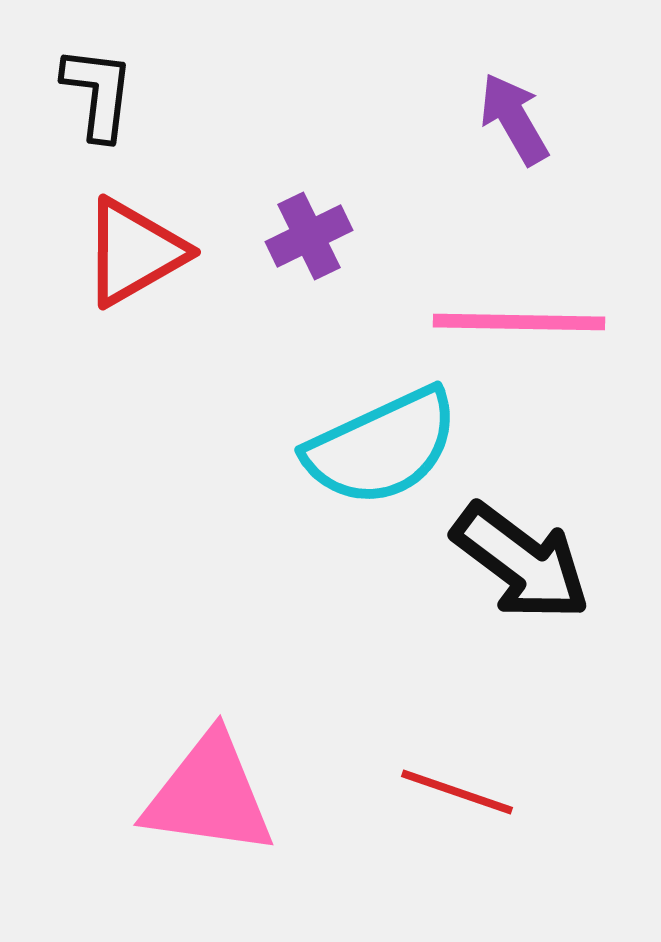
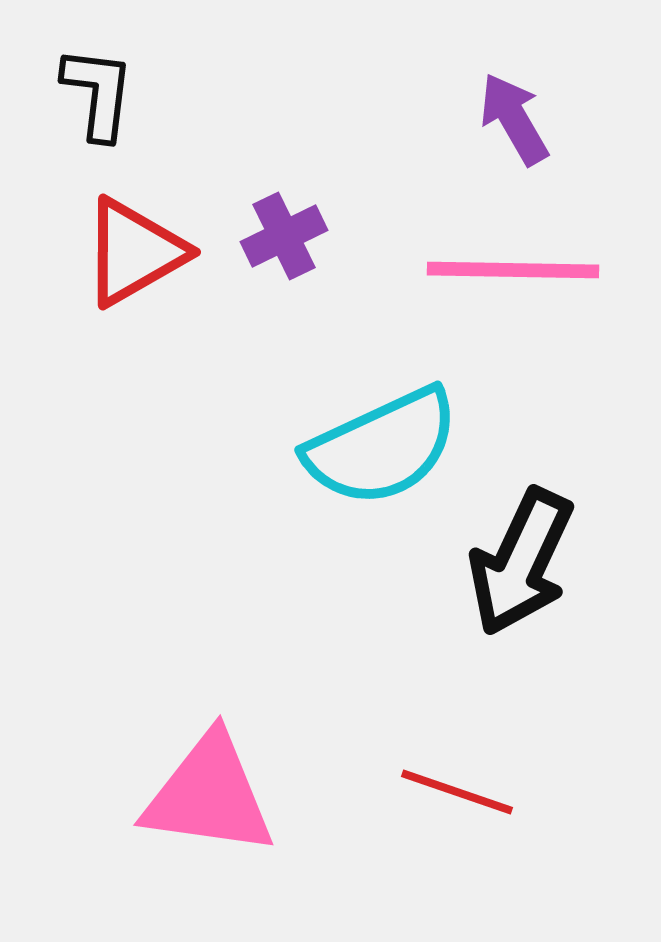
purple cross: moved 25 px left
pink line: moved 6 px left, 52 px up
black arrow: rotated 78 degrees clockwise
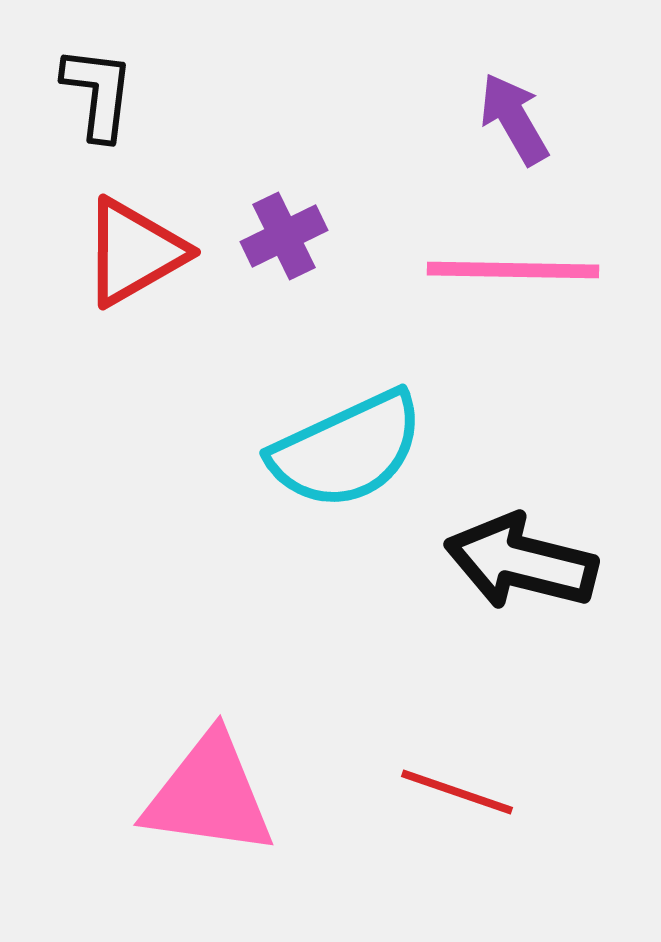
cyan semicircle: moved 35 px left, 3 px down
black arrow: rotated 79 degrees clockwise
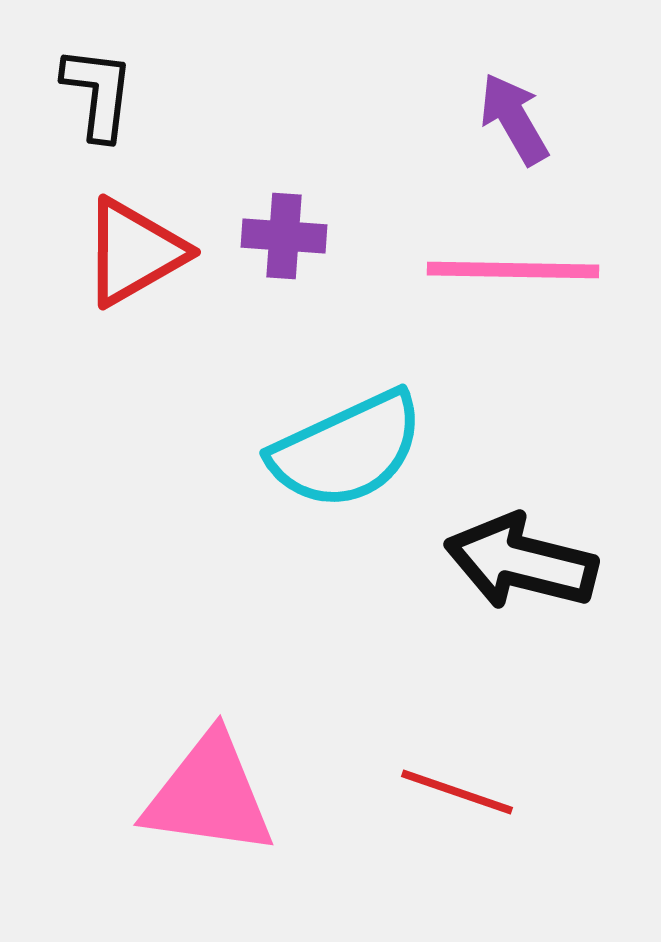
purple cross: rotated 30 degrees clockwise
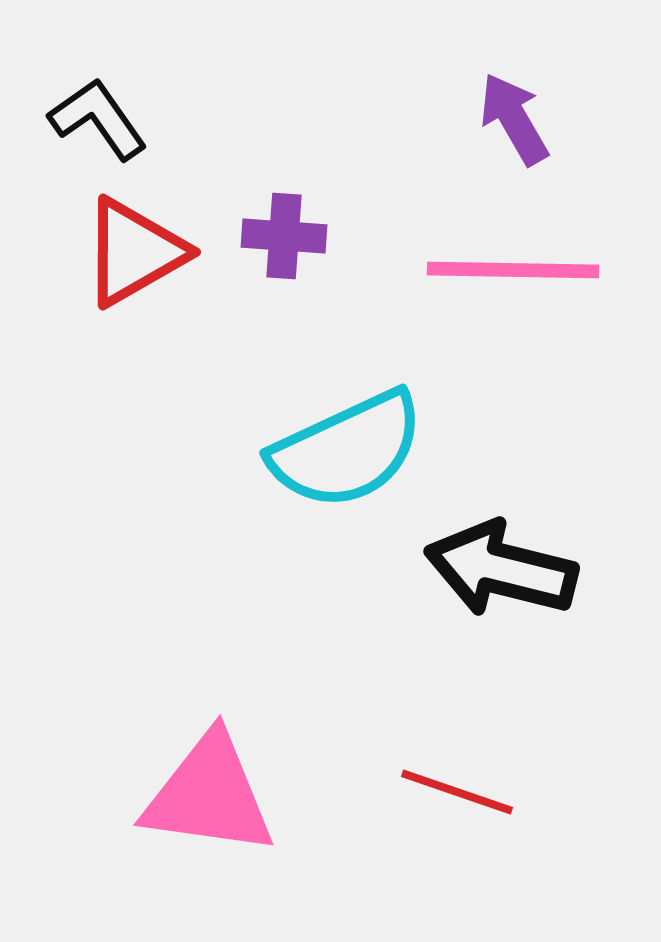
black L-shape: moved 26 px down; rotated 42 degrees counterclockwise
black arrow: moved 20 px left, 7 px down
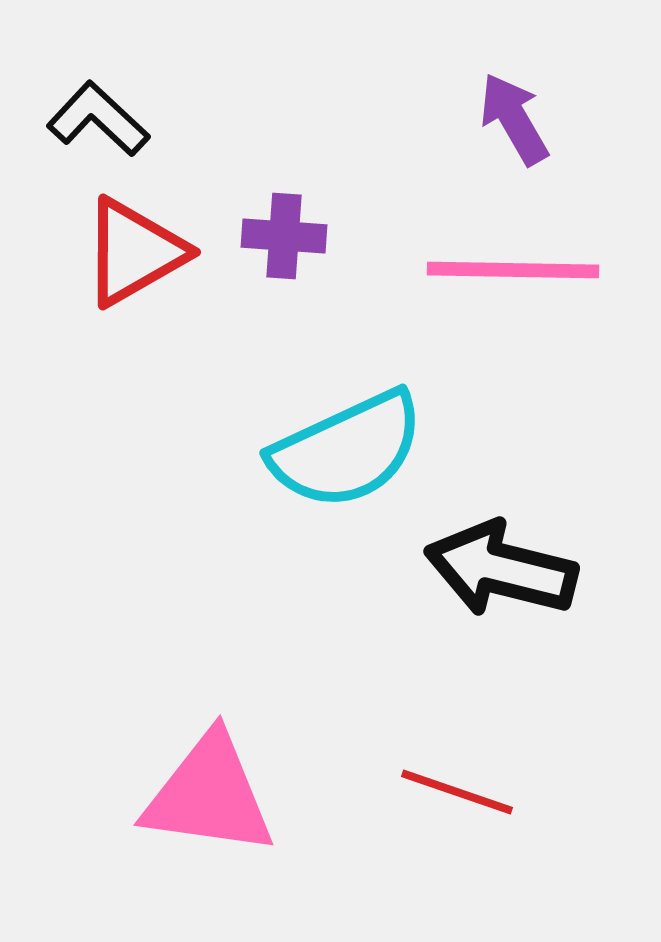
black L-shape: rotated 12 degrees counterclockwise
